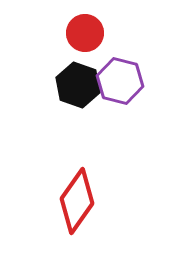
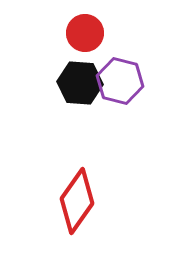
black hexagon: moved 2 px right, 2 px up; rotated 15 degrees counterclockwise
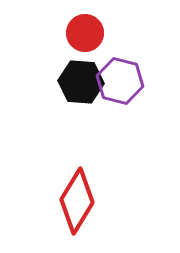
black hexagon: moved 1 px right, 1 px up
red diamond: rotated 4 degrees counterclockwise
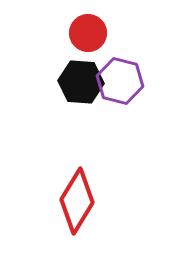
red circle: moved 3 px right
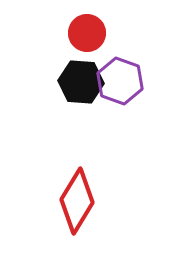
red circle: moved 1 px left
purple hexagon: rotated 6 degrees clockwise
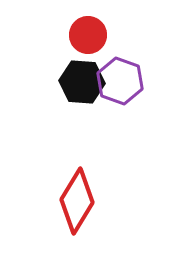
red circle: moved 1 px right, 2 px down
black hexagon: moved 1 px right
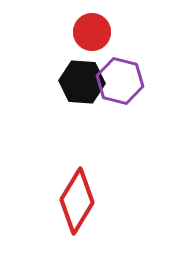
red circle: moved 4 px right, 3 px up
purple hexagon: rotated 6 degrees counterclockwise
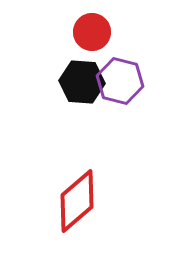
red diamond: rotated 18 degrees clockwise
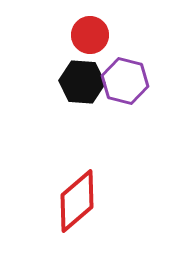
red circle: moved 2 px left, 3 px down
purple hexagon: moved 5 px right
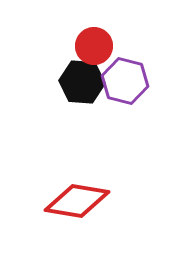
red circle: moved 4 px right, 11 px down
red diamond: rotated 50 degrees clockwise
